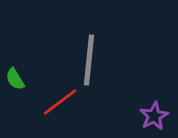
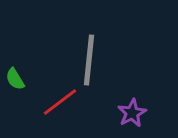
purple star: moved 22 px left, 3 px up
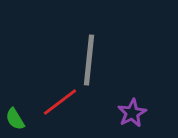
green semicircle: moved 40 px down
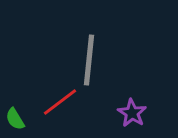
purple star: rotated 12 degrees counterclockwise
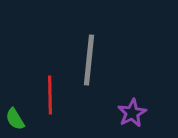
red line: moved 10 px left, 7 px up; rotated 54 degrees counterclockwise
purple star: rotated 12 degrees clockwise
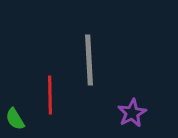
gray line: rotated 9 degrees counterclockwise
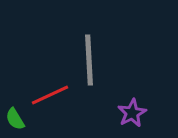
red line: rotated 66 degrees clockwise
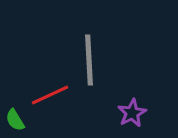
green semicircle: moved 1 px down
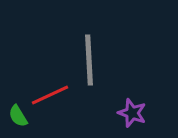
purple star: rotated 24 degrees counterclockwise
green semicircle: moved 3 px right, 4 px up
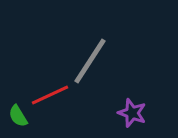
gray line: moved 1 px right, 1 px down; rotated 36 degrees clockwise
